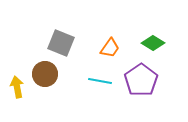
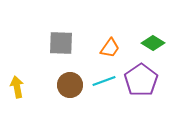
gray square: rotated 20 degrees counterclockwise
brown circle: moved 25 px right, 11 px down
cyan line: moved 4 px right; rotated 30 degrees counterclockwise
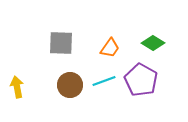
purple pentagon: rotated 8 degrees counterclockwise
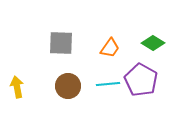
cyan line: moved 4 px right, 3 px down; rotated 15 degrees clockwise
brown circle: moved 2 px left, 1 px down
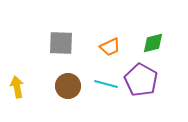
green diamond: rotated 45 degrees counterclockwise
orange trapezoid: moved 1 px up; rotated 30 degrees clockwise
cyan line: moved 2 px left; rotated 20 degrees clockwise
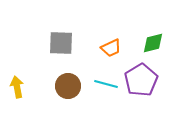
orange trapezoid: moved 1 px right, 1 px down
purple pentagon: rotated 12 degrees clockwise
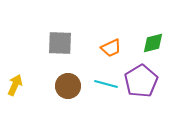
gray square: moved 1 px left
purple pentagon: moved 1 px down
yellow arrow: moved 2 px left, 2 px up; rotated 35 degrees clockwise
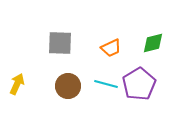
purple pentagon: moved 2 px left, 3 px down
yellow arrow: moved 2 px right, 1 px up
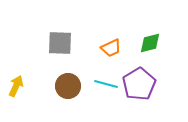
green diamond: moved 3 px left
yellow arrow: moved 1 px left, 2 px down
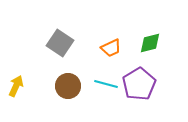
gray square: rotated 32 degrees clockwise
